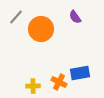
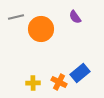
gray line: rotated 35 degrees clockwise
blue rectangle: rotated 30 degrees counterclockwise
yellow cross: moved 3 px up
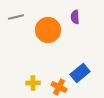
purple semicircle: rotated 32 degrees clockwise
orange circle: moved 7 px right, 1 px down
orange cross: moved 5 px down
